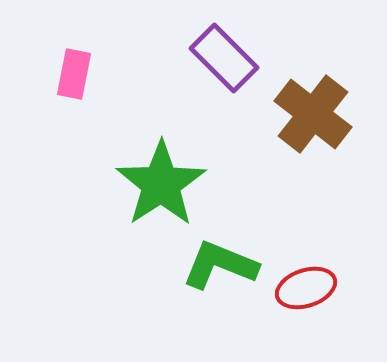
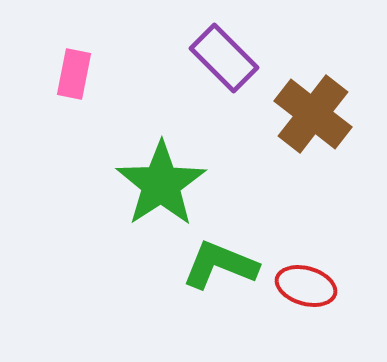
red ellipse: moved 2 px up; rotated 34 degrees clockwise
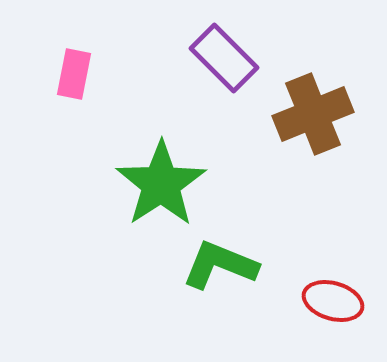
brown cross: rotated 30 degrees clockwise
red ellipse: moved 27 px right, 15 px down
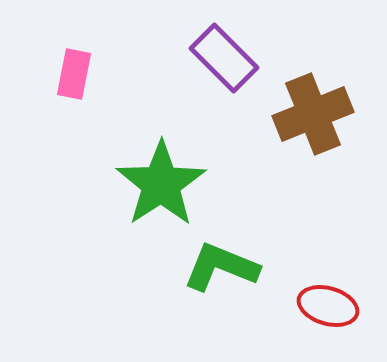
green L-shape: moved 1 px right, 2 px down
red ellipse: moved 5 px left, 5 px down
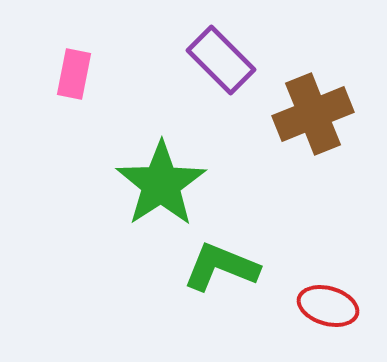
purple rectangle: moved 3 px left, 2 px down
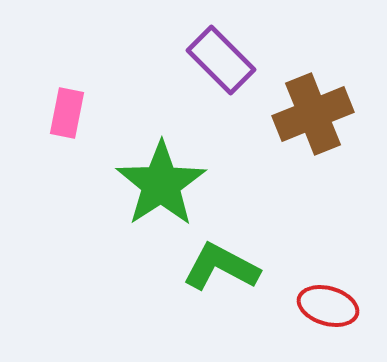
pink rectangle: moved 7 px left, 39 px down
green L-shape: rotated 6 degrees clockwise
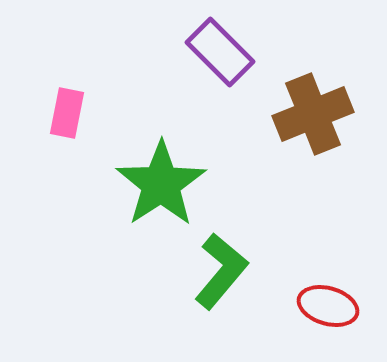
purple rectangle: moved 1 px left, 8 px up
green L-shape: moved 4 px down; rotated 102 degrees clockwise
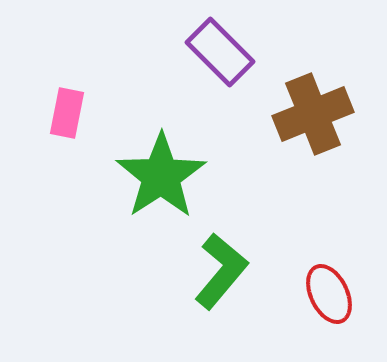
green star: moved 8 px up
red ellipse: moved 1 px right, 12 px up; rotated 48 degrees clockwise
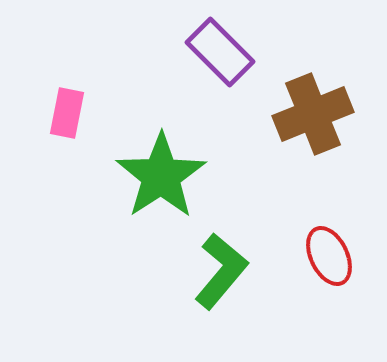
red ellipse: moved 38 px up
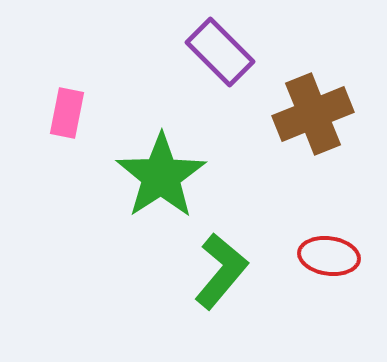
red ellipse: rotated 56 degrees counterclockwise
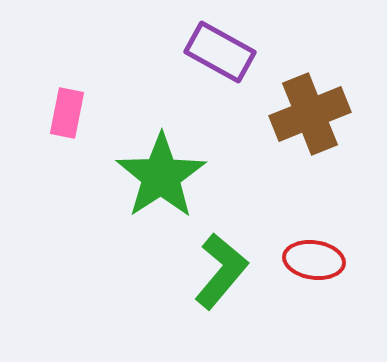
purple rectangle: rotated 16 degrees counterclockwise
brown cross: moved 3 px left
red ellipse: moved 15 px left, 4 px down
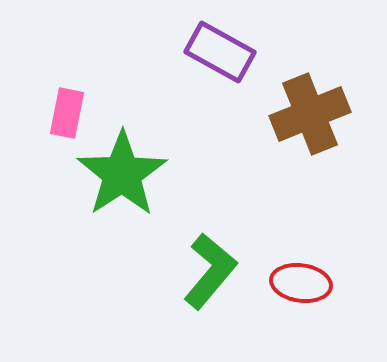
green star: moved 39 px left, 2 px up
red ellipse: moved 13 px left, 23 px down
green L-shape: moved 11 px left
